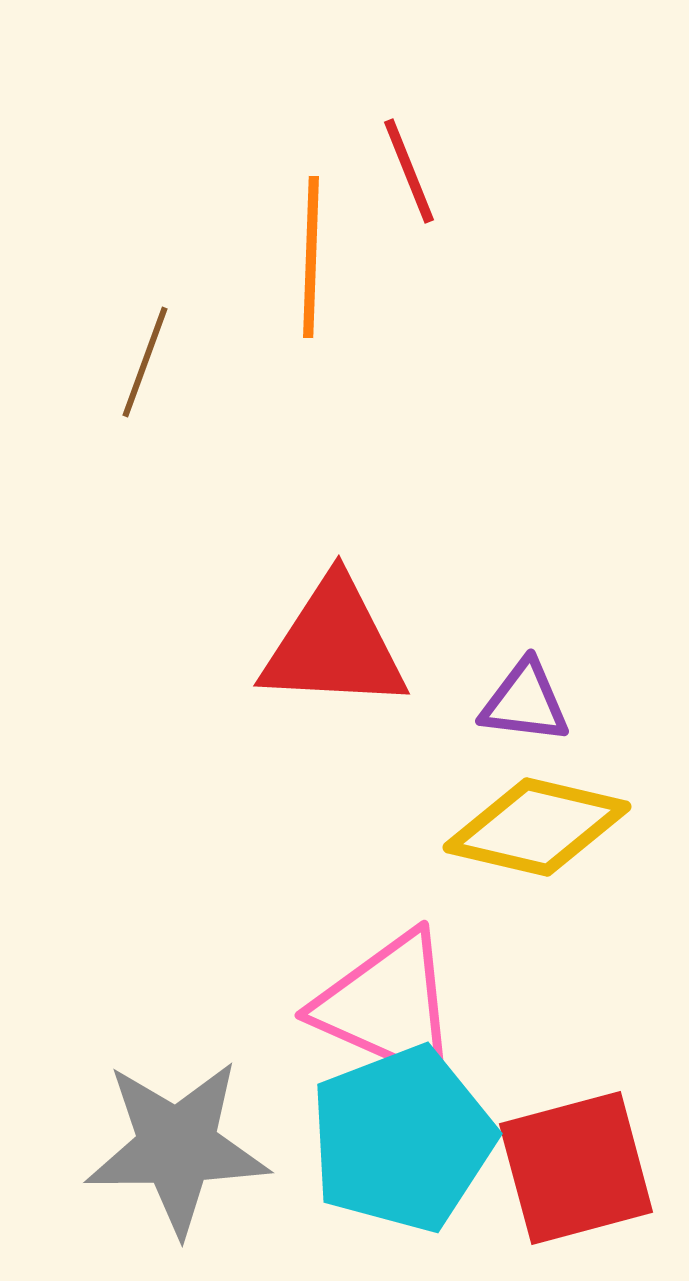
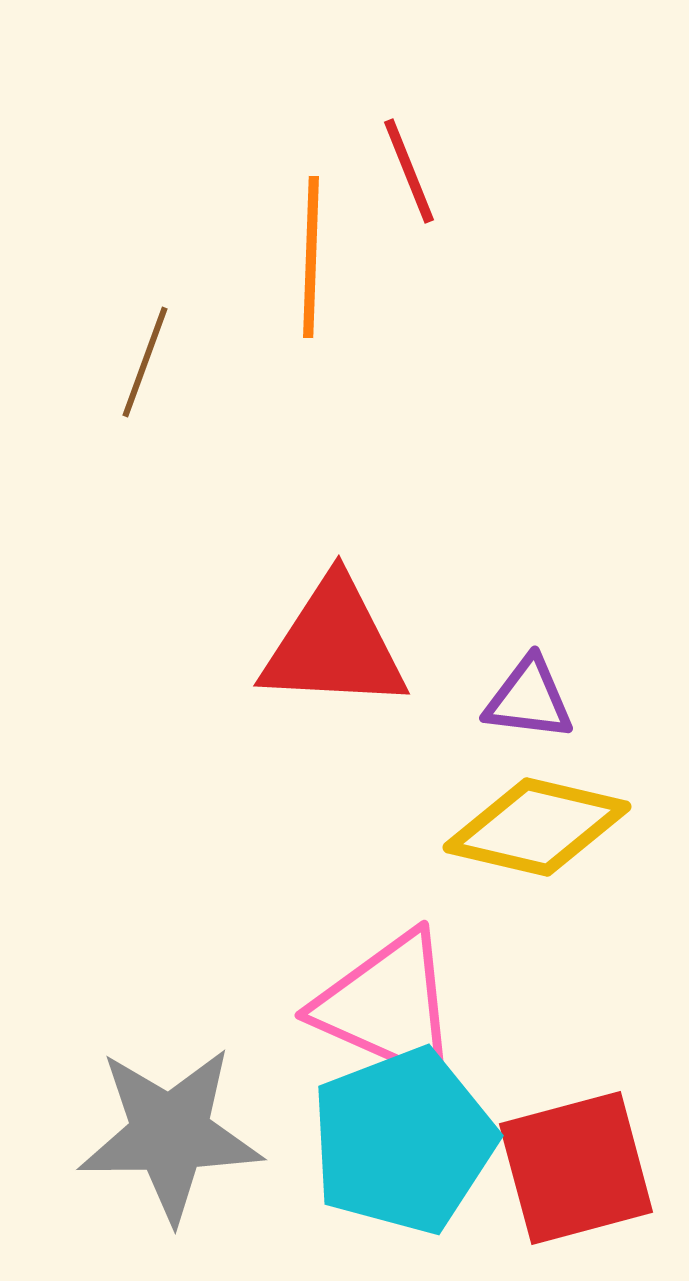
purple triangle: moved 4 px right, 3 px up
cyan pentagon: moved 1 px right, 2 px down
gray star: moved 7 px left, 13 px up
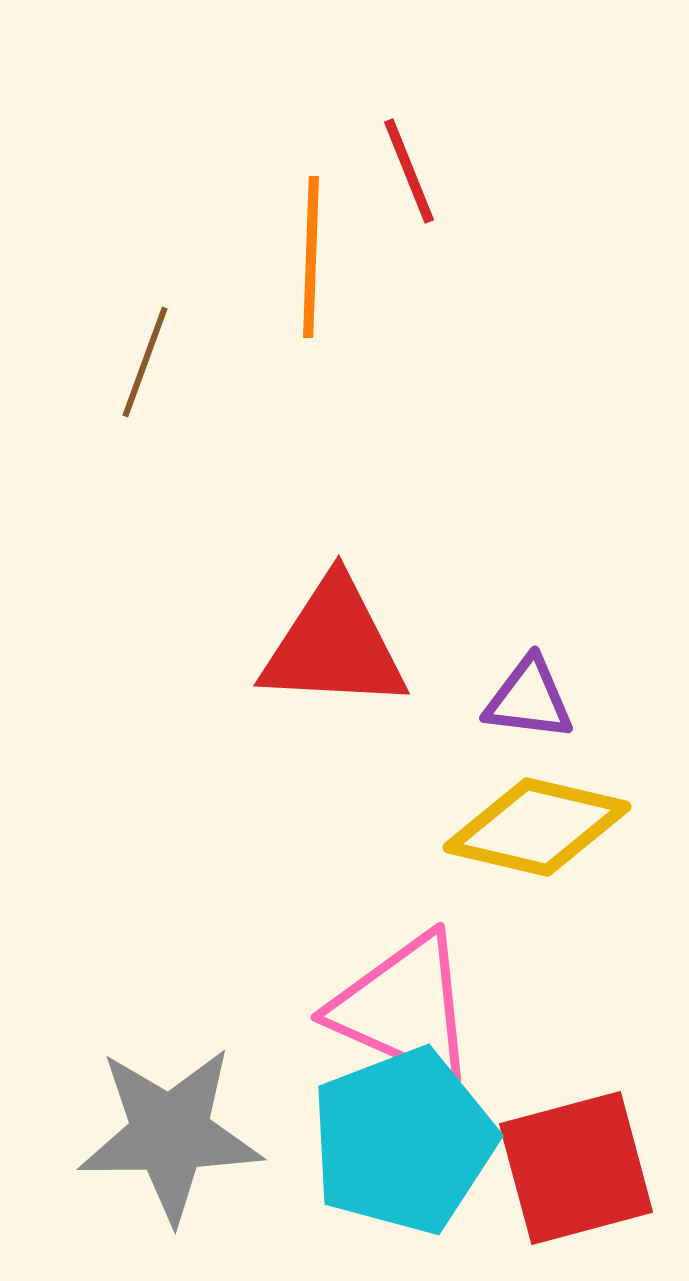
pink triangle: moved 16 px right, 2 px down
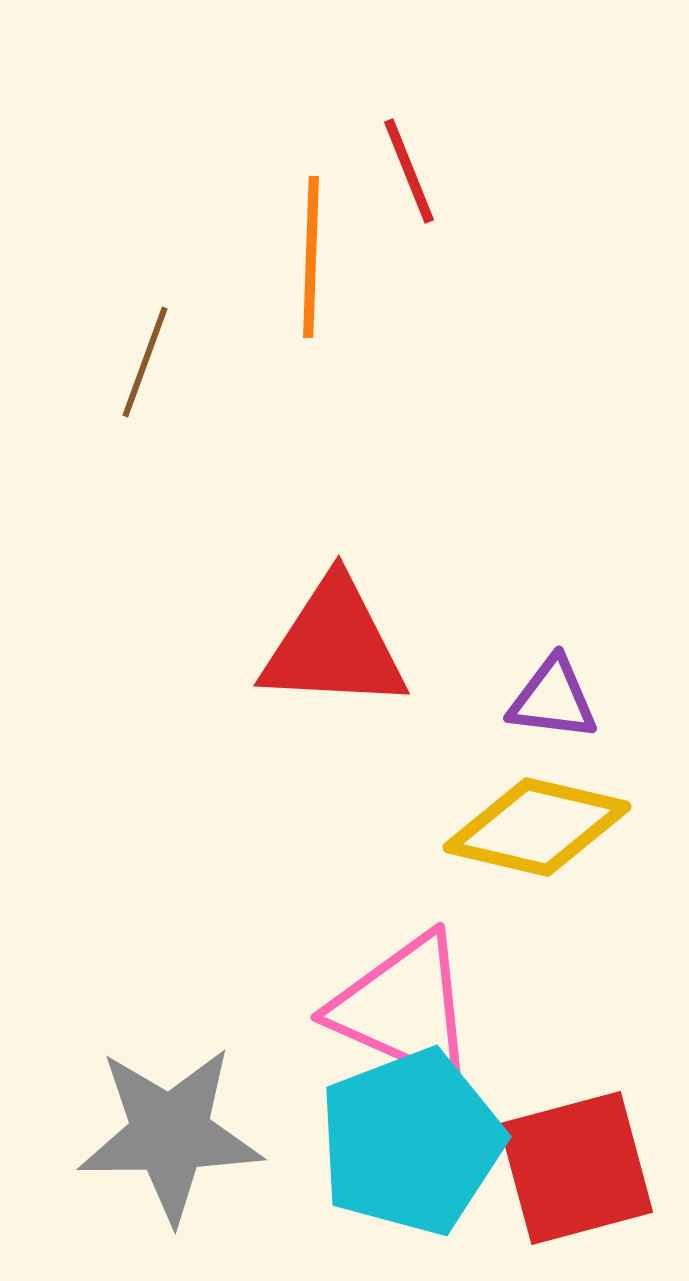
purple triangle: moved 24 px right
cyan pentagon: moved 8 px right, 1 px down
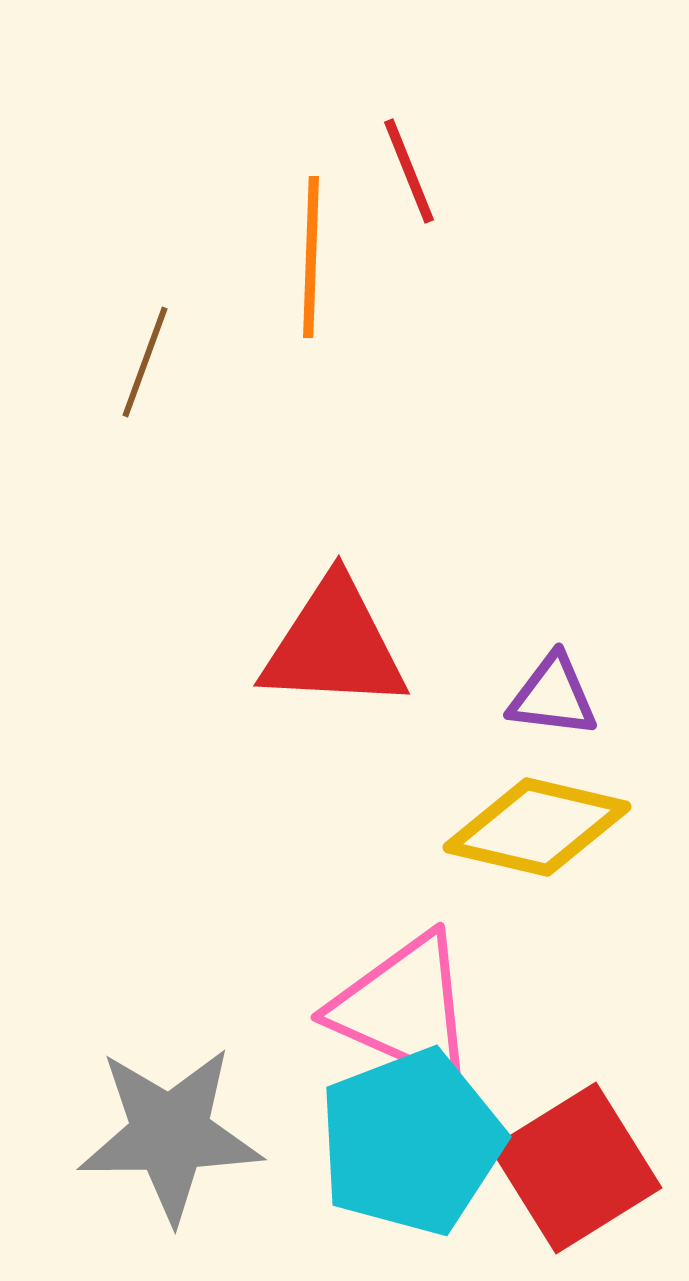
purple triangle: moved 3 px up
red square: rotated 17 degrees counterclockwise
